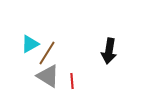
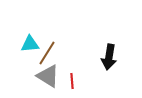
cyan triangle: rotated 24 degrees clockwise
black arrow: moved 6 px down
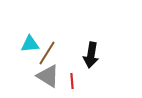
black arrow: moved 18 px left, 2 px up
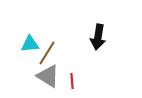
black arrow: moved 7 px right, 18 px up
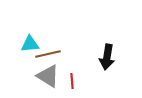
black arrow: moved 9 px right, 20 px down
brown line: moved 1 px right, 1 px down; rotated 45 degrees clockwise
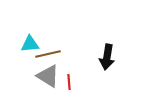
red line: moved 3 px left, 1 px down
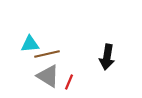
brown line: moved 1 px left
red line: rotated 28 degrees clockwise
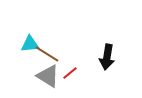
brown line: rotated 45 degrees clockwise
red line: moved 1 px right, 9 px up; rotated 28 degrees clockwise
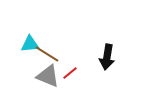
gray triangle: rotated 10 degrees counterclockwise
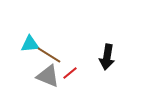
brown line: moved 2 px right, 1 px down
